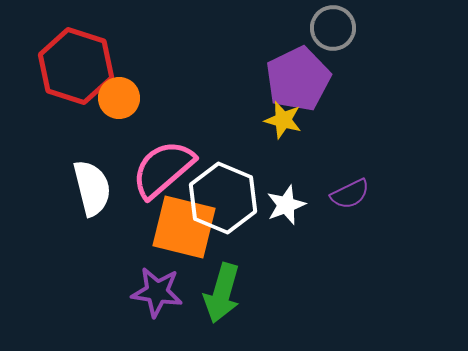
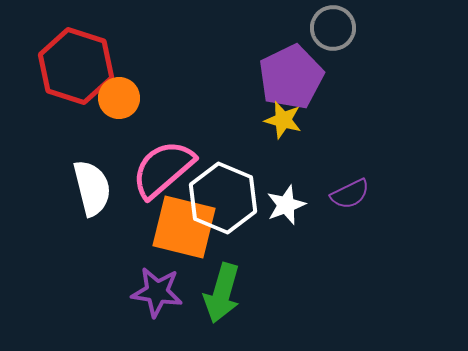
purple pentagon: moved 7 px left, 2 px up
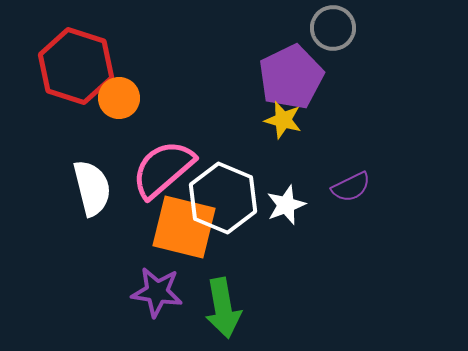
purple semicircle: moved 1 px right, 7 px up
green arrow: moved 1 px right, 15 px down; rotated 26 degrees counterclockwise
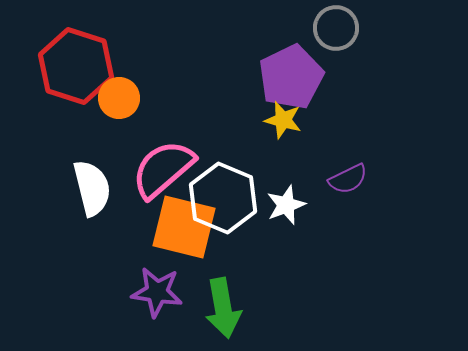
gray circle: moved 3 px right
purple semicircle: moved 3 px left, 8 px up
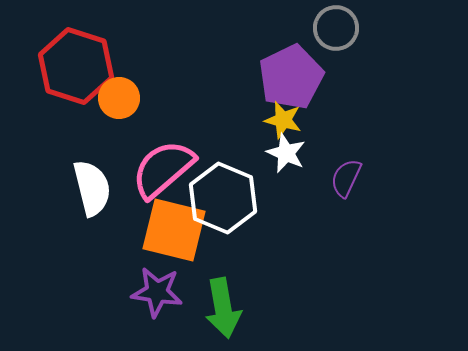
purple semicircle: moved 2 px left, 1 px up; rotated 141 degrees clockwise
white star: moved 52 px up; rotated 27 degrees counterclockwise
orange square: moved 10 px left, 3 px down
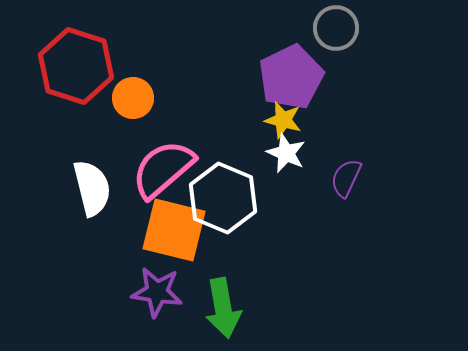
orange circle: moved 14 px right
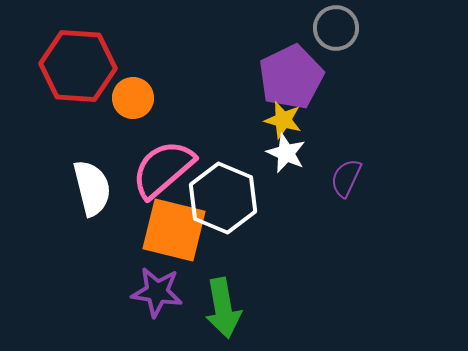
red hexagon: moved 2 px right; rotated 14 degrees counterclockwise
